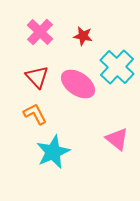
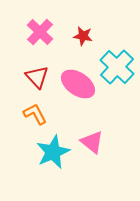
pink triangle: moved 25 px left, 3 px down
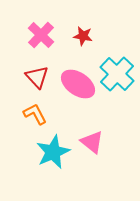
pink cross: moved 1 px right, 3 px down
cyan cross: moved 7 px down
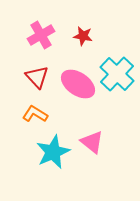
pink cross: rotated 16 degrees clockwise
orange L-shape: rotated 30 degrees counterclockwise
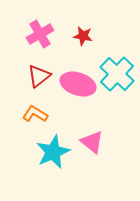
pink cross: moved 1 px left, 1 px up
red triangle: moved 2 px right, 1 px up; rotated 35 degrees clockwise
pink ellipse: rotated 16 degrees counterclockwise
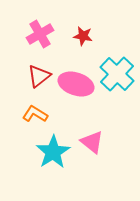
pink ellipse: moved 2 px left
cyan star: rotated 8 degrees counterclockwise
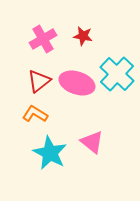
pink cross: moved 3 px right, 5 px down
red triangle: moved 5 px down
pink ellipse: moved 1 px right, 1 px up
cyan star: moved 3 px left, 1 px down; rotated 12 degrees counterclockwise
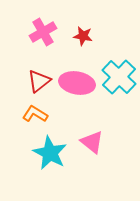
pink cross: moved 7 px up
cyan cross: moved 2 px right, 3 px down
pink ellipse: rotated 8 degrees counterclockwise
